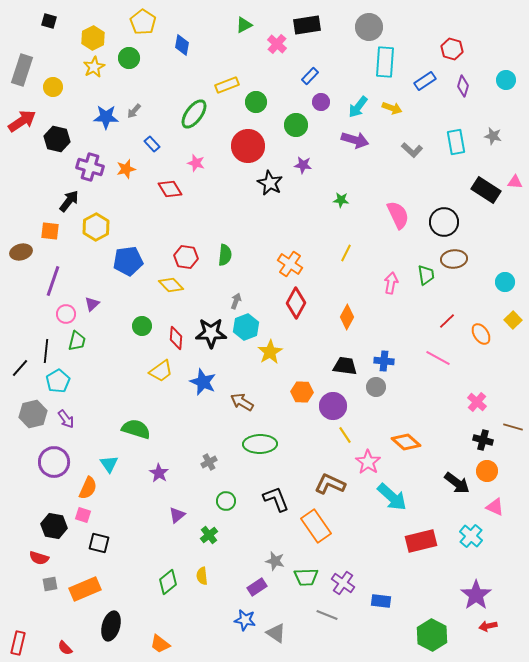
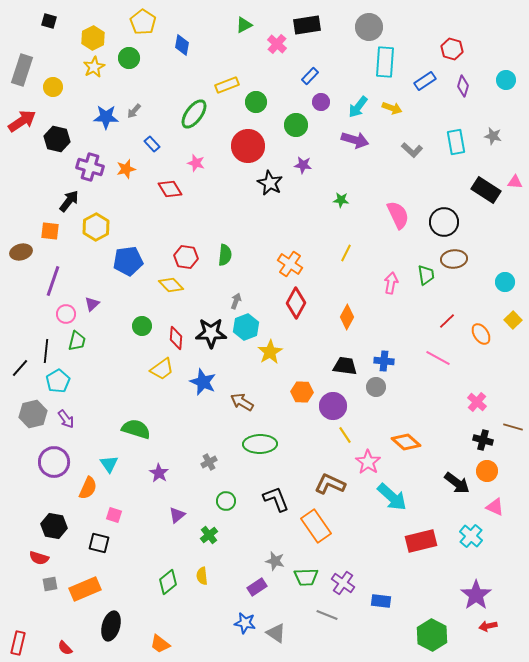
yellow trapezoid at (161, 371): moved 1 px right, 2 px up
pink square at (83, 515): moved 31 px right
blue star at (245, 620): moved 3 px down
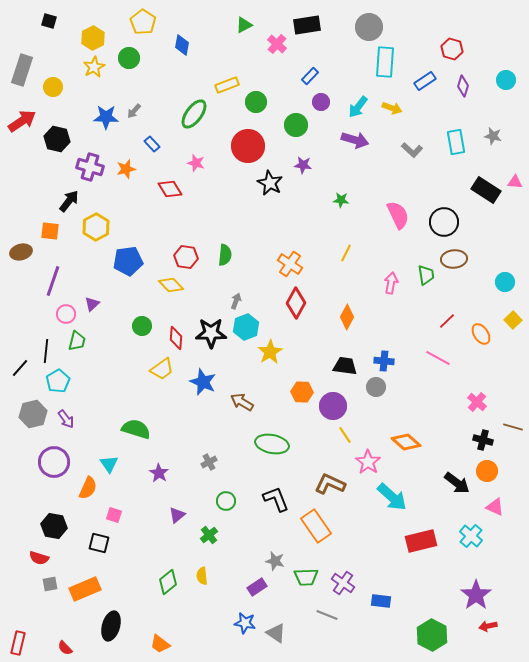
green ellipse at (260, 444): moved 12 px right; rotated 12 degrees clockwise
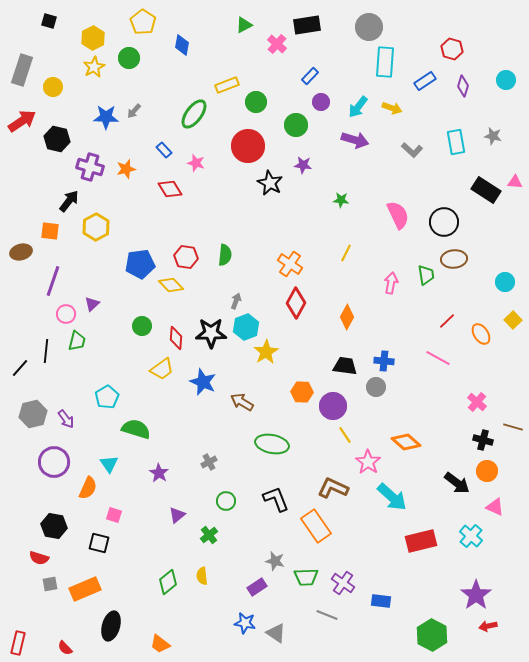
blue rectangle at (152, 144): moved 12 px right, 6 px down
blue pentagon at (128, 261): moved 12 px right, 3 px down
yellow star at (270, 352): moved 4 px left
cyan pentagon at (58, 381): moved 49 px right, 16 px down
brown L-shape at (330, 484): moved 3 px right, 4 px down
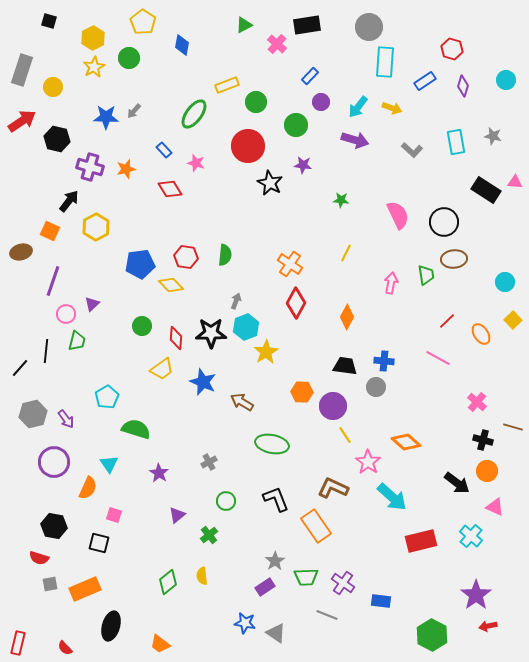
orange square at (50, 231): rotated 18 degrees clockwise
gray star at (275, 561): rotated 24 degrees clockwise
purple rectangle at (257, 587): moved 8 px right
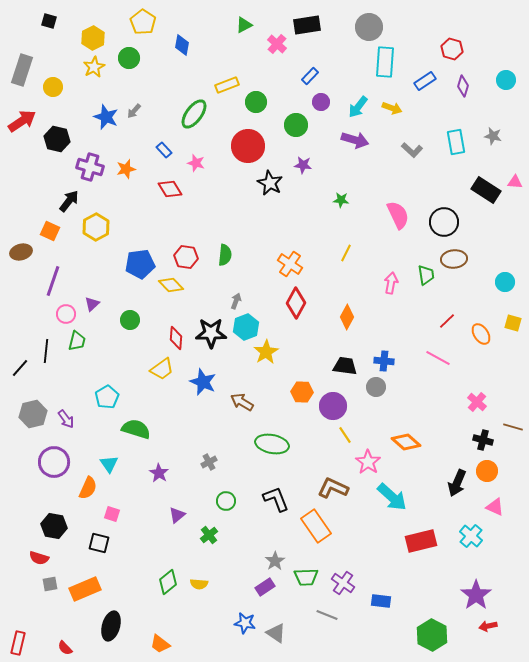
blue star at (106, 117): rotated 20 degrees clockwise
yellow square at (513, 320): moved 3 px down; rotated 30 degrees counterclockwise
green circle at (142, 326): moved 12 px left, 6 px up
black arrow at (457, 483): rotated 76 degrees clockwise
pink square at (114, 515): moved 2 px left, 1 px up
yellow semicircle at (202, 576): moved 3 px left, 8 px down; rotated 78 degrees counterclockwise
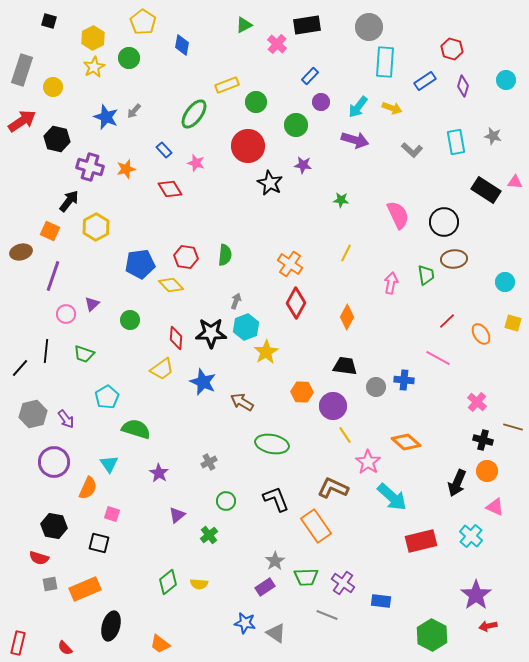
purple line at (53, 281): moved 5 px up
green trapezoid at (77, 341): moved 7 px right, 13 px down; rotated 95 degrees clockwise
blue cross at (384, 361): moved 20 px right, 19 px down
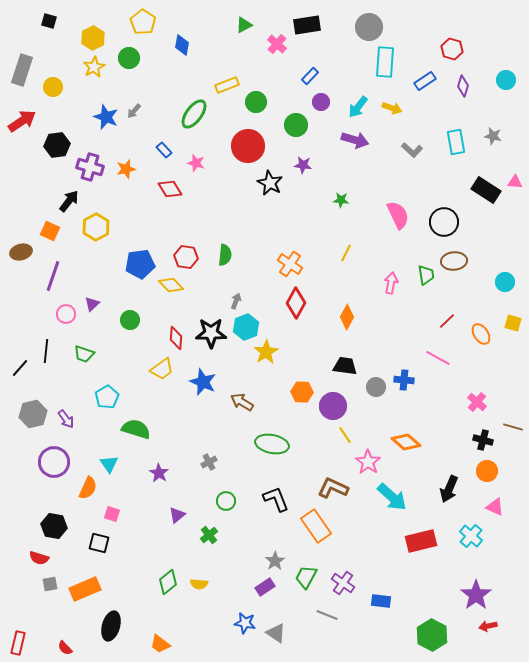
black hexagon at (57, 139): moved 6 px down; rotated 20 degrees counterclockwise
brown ellipse at (454, 259): moved 2 px down
black arrow at (457, 483): moved 8 px left, 6 px down
green trapezoid at (306, 577): rotated 120 degrees clockwise
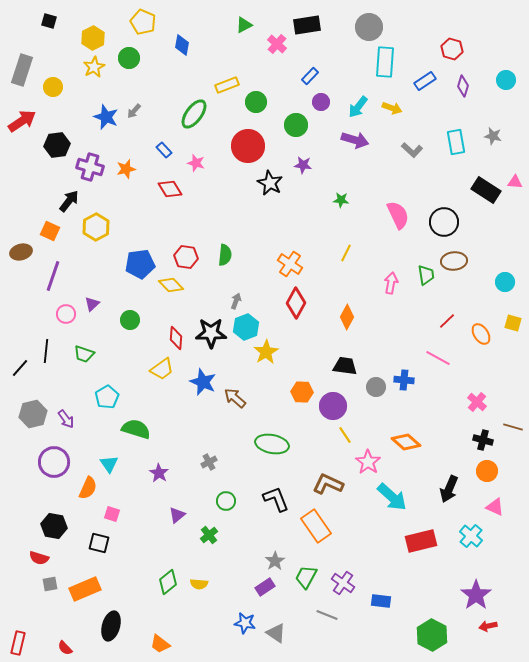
yellow pentagon at (143, 22): rotated 10 degrees counterclockwise
brown arrow at (242, 402): moved 7 px left, 4 px up; rotated 10 degrees clockwise
brown L-shape at (333, 488): moved 5 px left, 4 px up
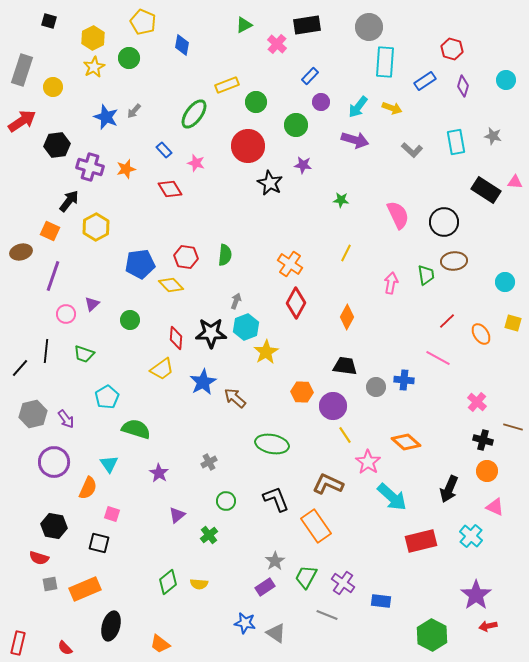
blue star at (203, 382): rotated 20 degrees clockwise
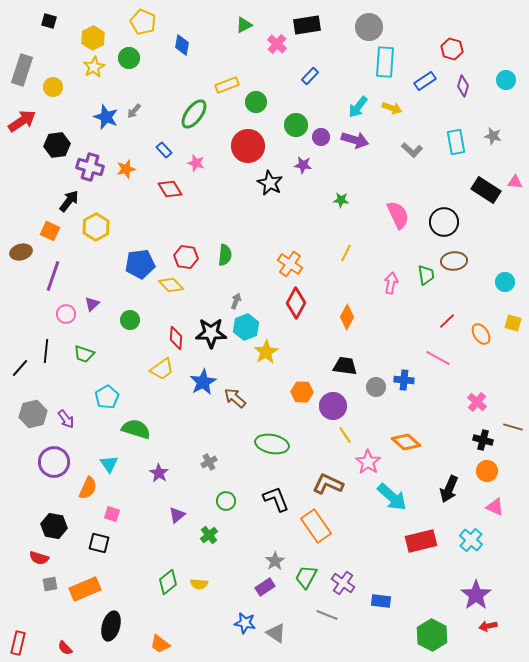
purple circle at (321, 102): moved 35 px down
cyan cross at (471, 536): moved 4 px down
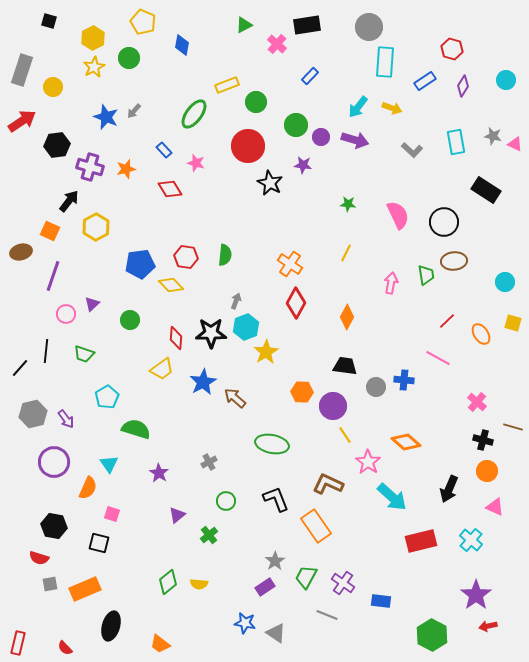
purple diamond at (463, 86): rotated 15 degrees clockwise
pink triangle at (515, 182): moved 38 px up; rotated 21 degrees clockwise
green star at (341, 200): moved 7 px right, 4 px down
